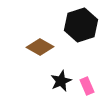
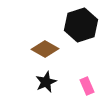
brown diamond: moved 5 px right, 2 px down
black star: moved 15 px left, 1 px down
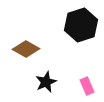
brown diamond: moved 19 px left
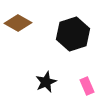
black hexagon: moved 8 px left, 9 px down
brown diamond: moved 8 px left, 26 px up
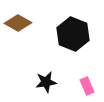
black hexagon: rotated 20 degrees counterclockwise
black star: rotated 15 degrees clockwise
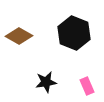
brown diamond: moved 1 px right, 13 px down
black hexagon: moved 1 px right, 1 px up
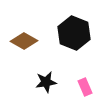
brown diamond: moved 5 px right, 5 px down
pink rectangle: moved 2 px left, 1 px down
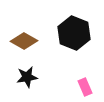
black star: moved 19 px left, 5 px up
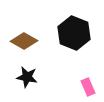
black star: rotated 20 degrees clockwise
pink rectangle: moved 3 px right
